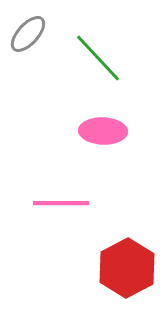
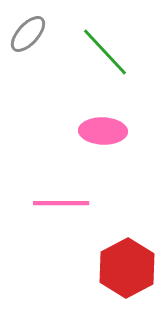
green line: moved 7 px right, 6 px up
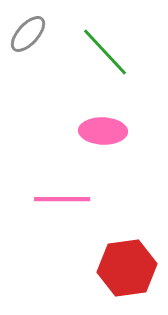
pink line: moved 1 px right, 4 px up
red hexagon: rotated 20 degrees clockwise
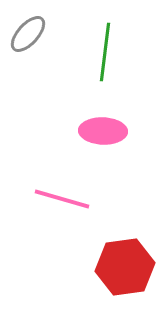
green line: rotated 50 degrees clockwise
pink line: rotated 16 degrees clockwise
red hexagon: moved 2 px left, 1 px up
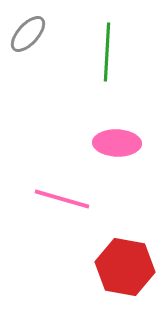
green line: moved 2 px right; rotated 4 degrees counterclockwise
pink ellipse: moved 14 px right, 12 px down
red hexagon: rotated 18 degrees clockwise
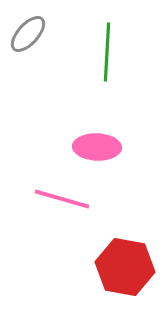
pink ellipse: moved 20 px left, 4 px down
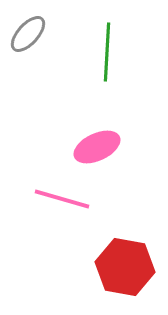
pink ellipse: rotated 27 degrees counterclockwise
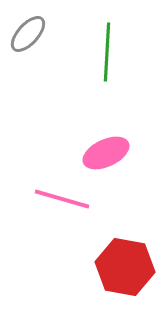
pink ellipse: moved 9 px right, 6 px down
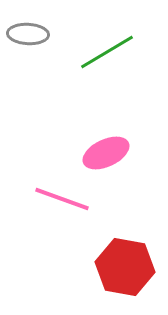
gray ellipse: rotated 51 degrees clockwise
green line: rotated 56 degrees clockwise
pink line: rotated 4 degrees clockwise
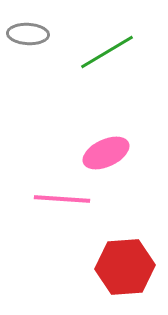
pink line: rotated 16 degrees counterclockwise
red hexagon: rotated 14 degrees counterclockwise
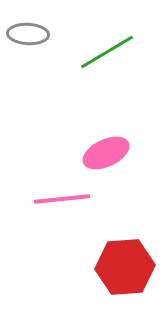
pink line: rotated 10 degrees counterclockwise
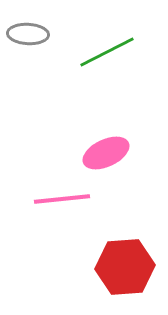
green line: rotated 4 degrees clockwise
